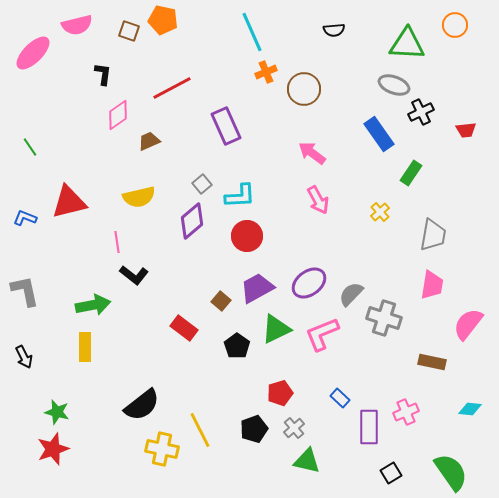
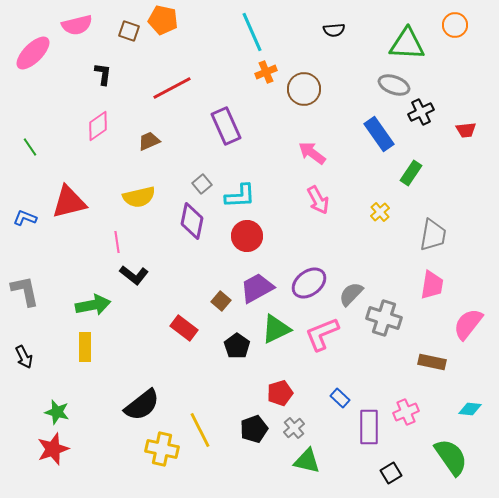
pink diamond at (118, 115): moved 20 px left, 11 px down
purple diamond at (192, 221): rotated 39 degrees counterclockwise
green semicircle at (451, 472): moved 15 px up
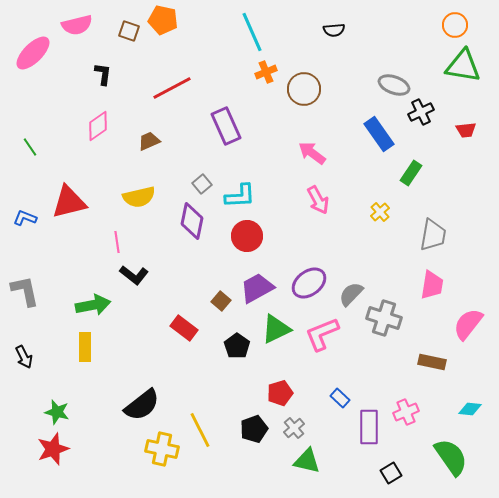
green triangle at (407, 44): moved 56 px right, 22 px down; rotated 6 degrees clockwise
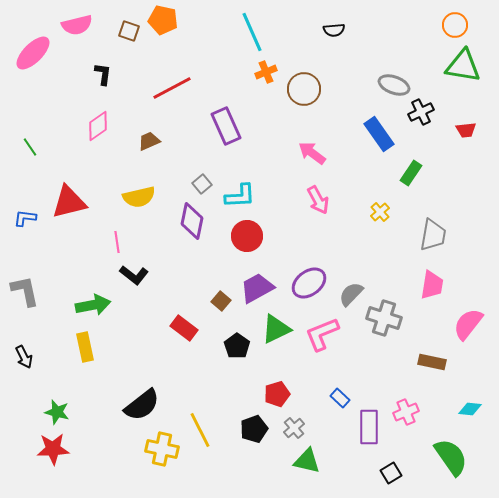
blue L-shape at (25, 218): rotated 15 degrees counterclockwise
yellow rectangle at (85, 347): rotated 12 degrees counterclockwise
red pentagon at (280, 393): moved 3 px left, 1 px down
red star at (53, 449): rotated 16 degrees clockwise
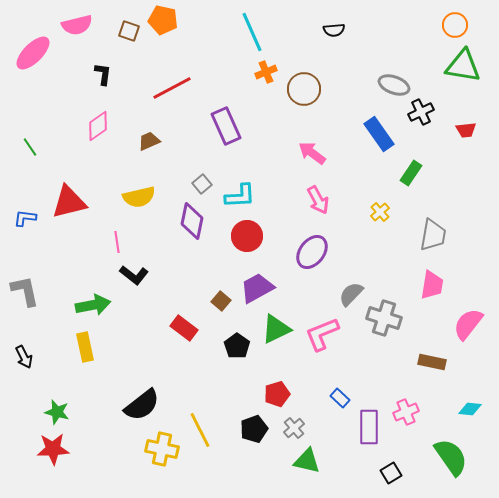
purple ellipse at (309, 283): moved 3 px right, 31 px up; rotated 16 degrees counterclockwise
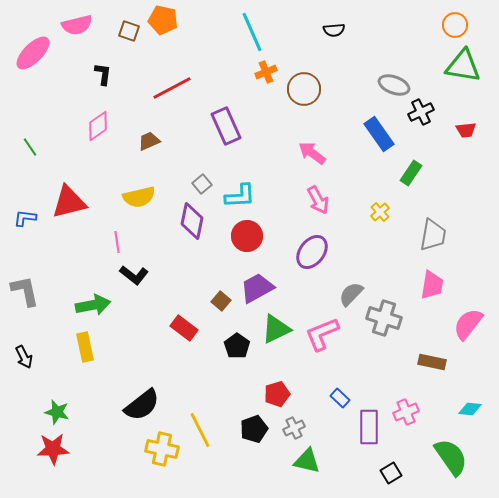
gray cross at (294, 428): rotated 15 degrees clockwise
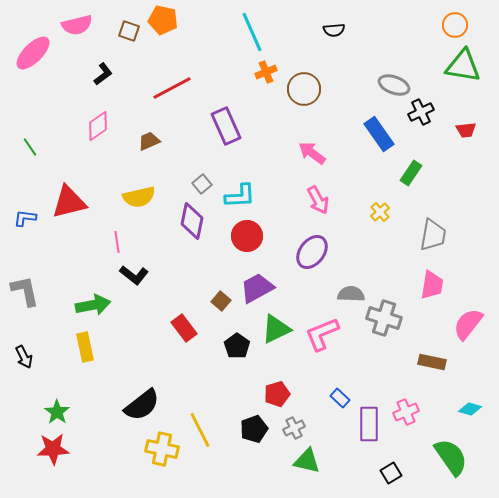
black L-shape at (103, 74): rotated 45 degrees clockwise
gray semicircle at (351, 294): rotated 48 degrees clockwise
red rectangle at (184, 328): rotated 16 degrees clockwise
cyan diamond at (470, 409): rotated 10 degrees clockwise
green star at (57, 412): rotated 20 degrees clockwise
purple rectangle at (369, 427): moved 3 px up
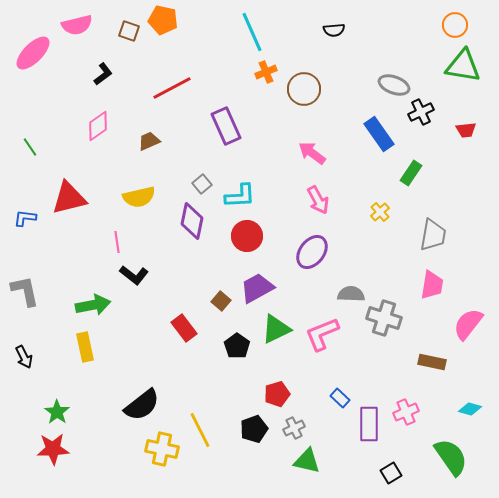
red triangle at (69, 202): moved 4 px up
